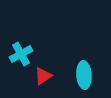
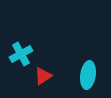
cyan ellipse: moved 4 px right; rotated 12 degrees clockwise
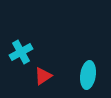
cyan cross: moved 2 px up
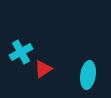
red triangle: moved 7 px up
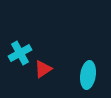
cyan cross: moved 1 px left, 1 px down
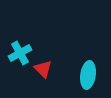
red triangle: rotated 42 degrees counterclockwise
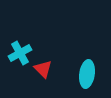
cyan ellipse: moved 1 px left, 1 px up
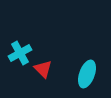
cyan ellipse: rotated 12 degrees clockwise
